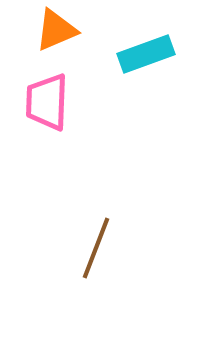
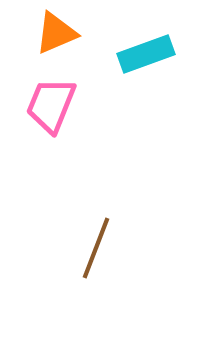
orange triangle: moved 3 px down
pink trapezoid: moved 4 px right, 3 px down; rotated 20 degrees clockwise
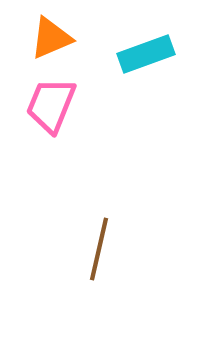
orange triangle: moved 5 px left, 5 px down
brown line: moved 3 px right, 1 px down; rotated 8 degrees counterclockwise
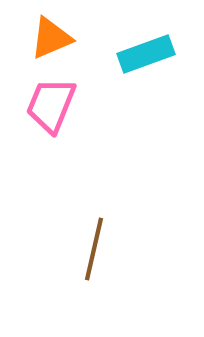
brown line: moved 5 px left
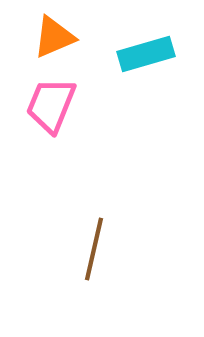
orange triangle: moved 3 px right, 1 px up
cyan rectangle: rotated 4 degrees clockwise
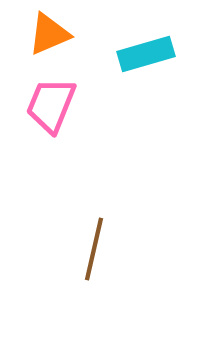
orange triangle: moved 5 px left, 3 px up
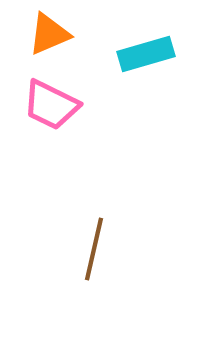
pink trapezoid: rotated 86 degrees counterclockwise
